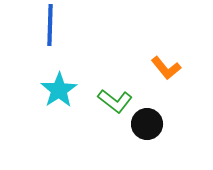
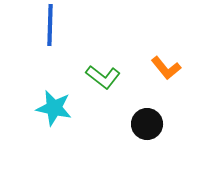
cyan star: moved 5 px left, 18 px down; rotated 27 degrees counterclockwise
green L-shape: moved 12 px left, 24 px up
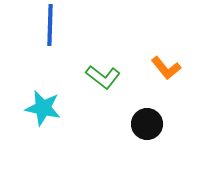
cyan star: moved 11 px left
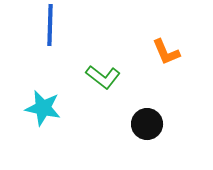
orange L-shape: moved 16 px up; rotated 16 degrees clockwise
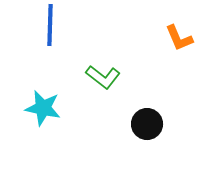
orange L-shape: moved 13 px right, 14 px up
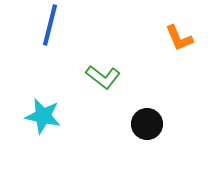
blue line: rotated 12 degrees clockwise
cyan star: moved 8 px down
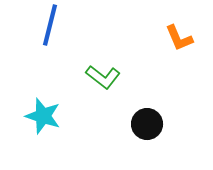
cyan star: rotated 6 degrees clockwise
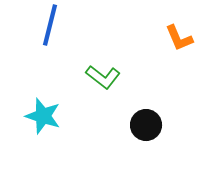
black circle: moved 1 px left, 1 px down
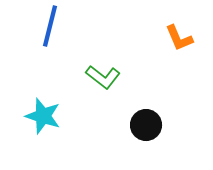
blue line: moved 1 px down
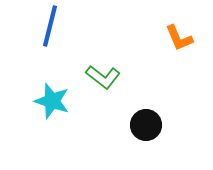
cyan star: moved 9 px right, 15 px up
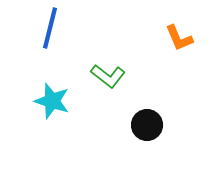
blue line: moved 2 px down
green L-shape: moved 5 px right, 1 px up
black circle: moved 1 px right
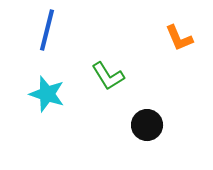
blue line: moved 3 px left, 2 px down
green L-shape: rotated 20 degrees clockwise
cyan star: moved 5 px left, 7 px up
